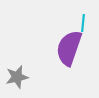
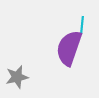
cyan line: moved 1 px left, 2 px down
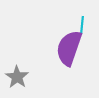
gray star: rotated 25 degrees counterclockwise
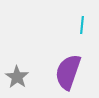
purple semicircle: moved 1 px left, 24 px down
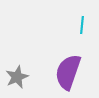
gray star: rotated 15 degrees clockwise
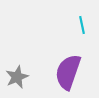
cyan line: rotated 18 degrees counterclockwise
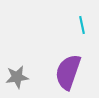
gray star: rotated 15 degrees clockwise
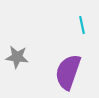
gray star: moved 20 px up; rotated 15 degrees clockwise
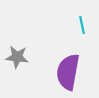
purple semicircle: rotated 9 degrees counterclockwise
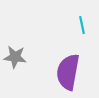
gray star: moved 2 px left
